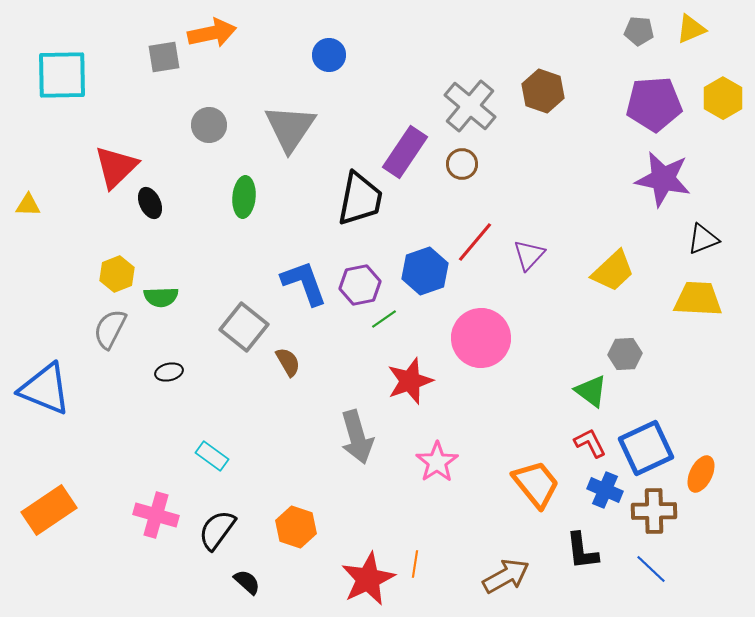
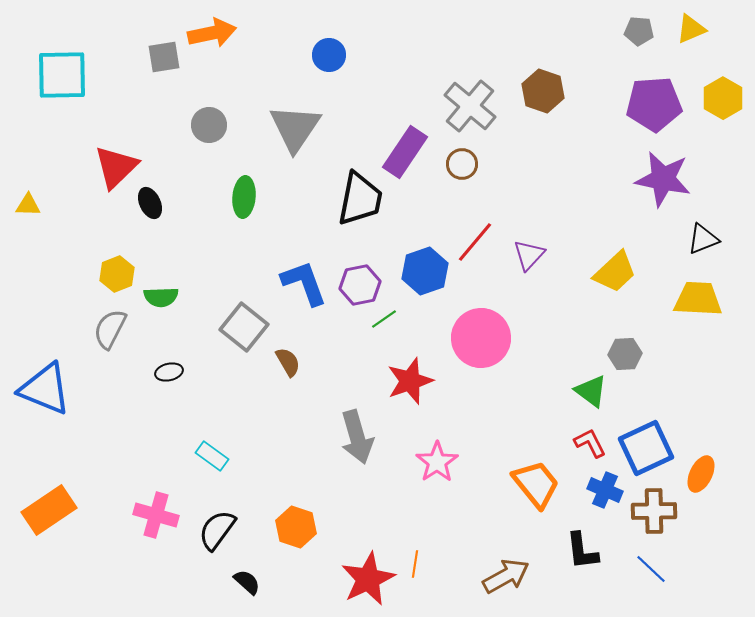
gray triangle at (290, 128): moved 5 px right
yellow trapezoid at (613, 271): moved 2 px right, 1 px down
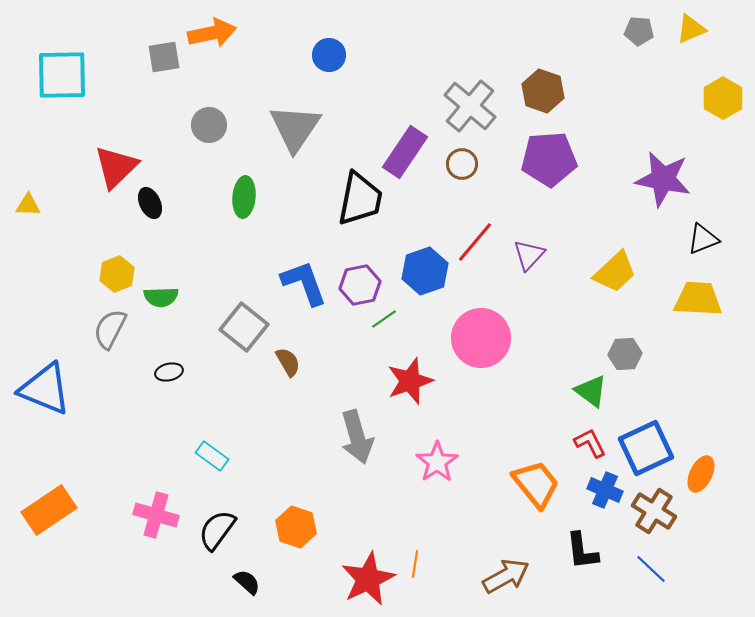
purple pentagon at (654, 104): moved 105 px left, 55 px down
brown cross at (654, 511): rotated 33 degrees clockwise
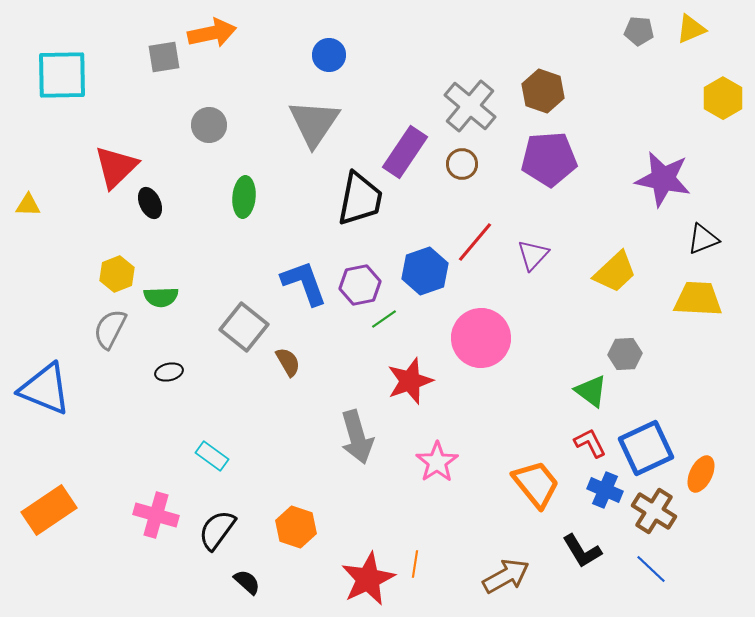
gray triangle at (295, 128): moved 19 px right, 5 px up
purple triangle at (529, 255): moved 4 px right
black L-shape at (582, 551): rotated 24 degrees counterclockwise
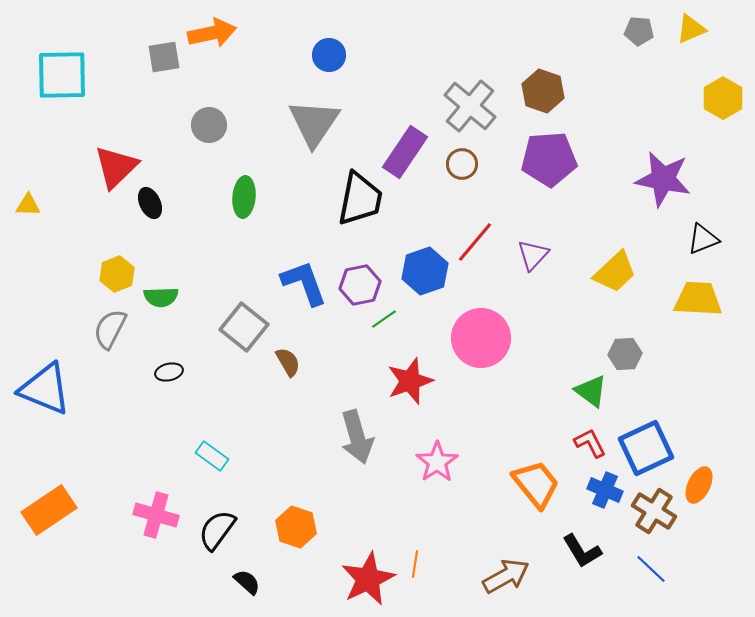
orange ellipse at (701, 474): moved 2 px left, 11 px down
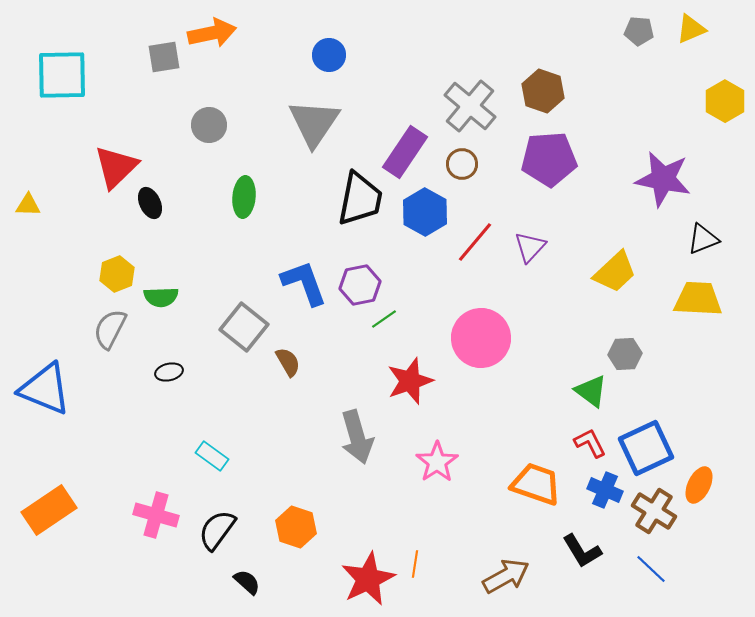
yellow hexagon at (723, 98): moved 2 px right, 3 px down
purple triangle at (533, 255): moved 3 px left, 8 px up
blue hexagon at (425, 271): moved 59 px up; rotated 12 degrees counterclockwise
orange trapezoid at (536, 484): rotated 32 degrees counterclockwise
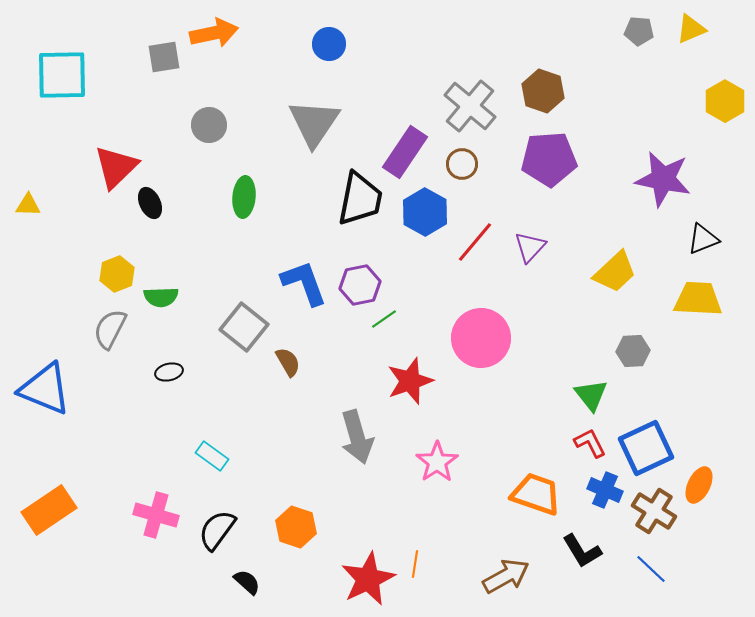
orange arrow at (212, 33): moved 2 px right
blue circle at (329, 55): moved 11 px up
gray hexagon at (625, 354): moved 8 px right, 3 px up
green triangle at (591, 391): moved 4 px down; rotated 15 degrees clockwise
orange trapezoid at (536, 484): moved 10 px down
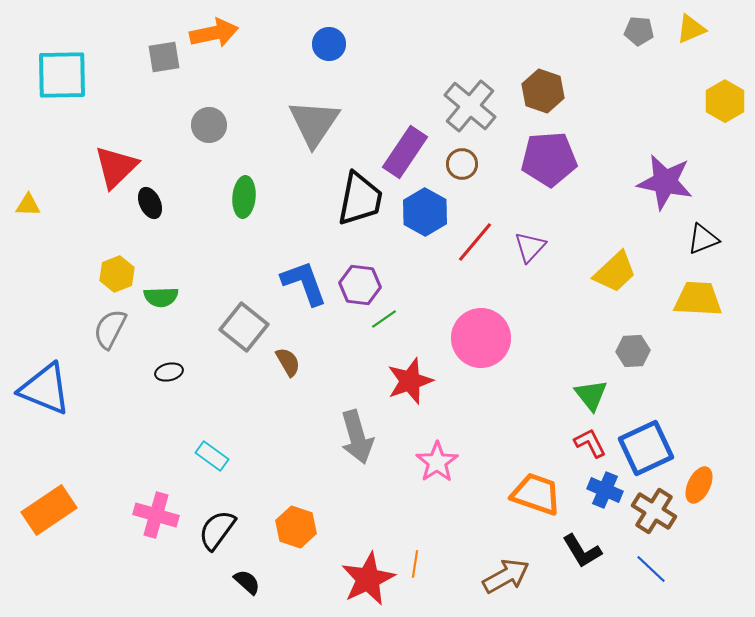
purple star at (663, 179): moved 2 px right, 3 px down
purple hexagon at (360, 285): rotated 18 degrees clockwise
